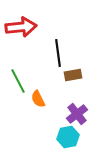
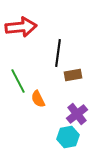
black line: rotated 16 degrees clockwise
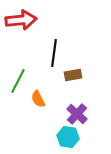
red arrow: moved 7 px up
black line: moved 4 px left
green line: rotated 55 degrees clockwise
purple cross: rotated 10 degrees counterclockwise
cyan hexagon: rotated 20 degrees clockwise
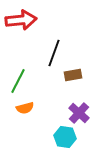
black line: rotated 12 degrees clockwise
orange semicircle: moved 13 px left, 9 px down; rotated 78 degrees counterclockwise
purple cross: moved 2 px right, 1 px up
cyan hexagon: moved 3 px left
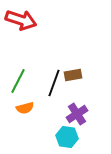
red arrow: rotated 24 degrees clockwise
black line: moved 30 px down
purple cross: moved 2 px left, 1 px down; rotated 15 degrees clockwise
cyan hexagon: moved 2 px right
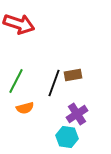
red arrow: moved 2 px left, 4 px down
green line: moved 2 px left
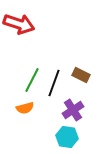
brown rectangle: moved 8 px right; rotated 36 degrees clockwise
green line: moved 16 px right, 1 px up
purple cross: moved 4 px left, 4 px up
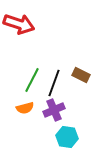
purple cross: moved 19 px left; rotated 10 degrees clockwise
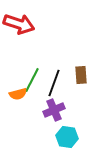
brown rectangle: rotated 60 degrees clockwise
orange semicircle: moved 7 px left, 14 px up
